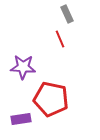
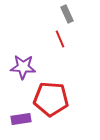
red pentagon: rotated 8 degrees counterclockwise
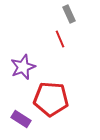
gray rectangle: moved 2 px right
purple star: rotated 25 degrees counterclockwise
purple rectangle: rotated 42 degrees clockwise
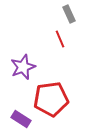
red pentagon: rotated 12 degrees counterclockwise
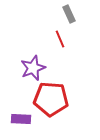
purple star: moved 10 px right, 1 px down
red pentagon: rotated 12 degrees clockwise
purple rectangle: rotated 30 degrees counterclockwise
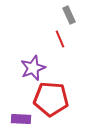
gray rectangle: moved 1 px down
